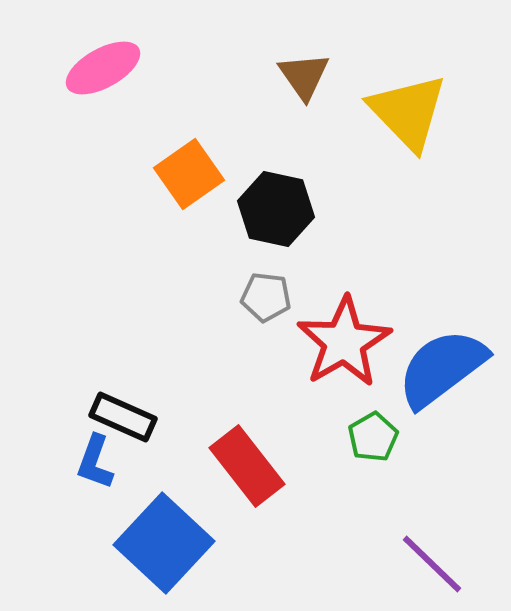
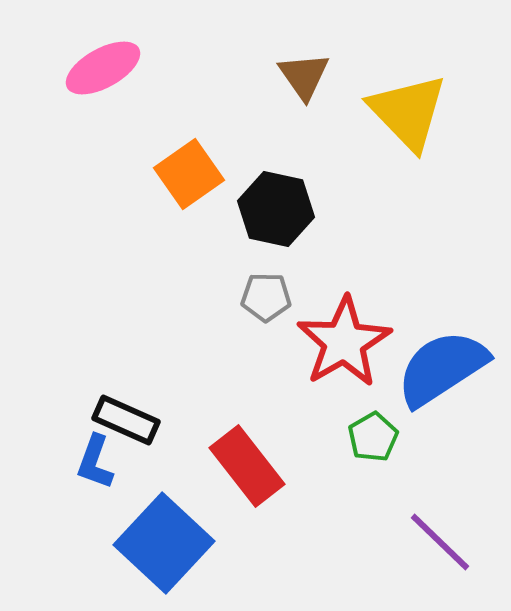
gray pentagon: rotated 6 degrees counterclockwise
blue semicircle: rotated 4 degrees clockwise
black rectangle: moved 3 px right, 3 px down
purple line: moved 8 px right, 22 px up
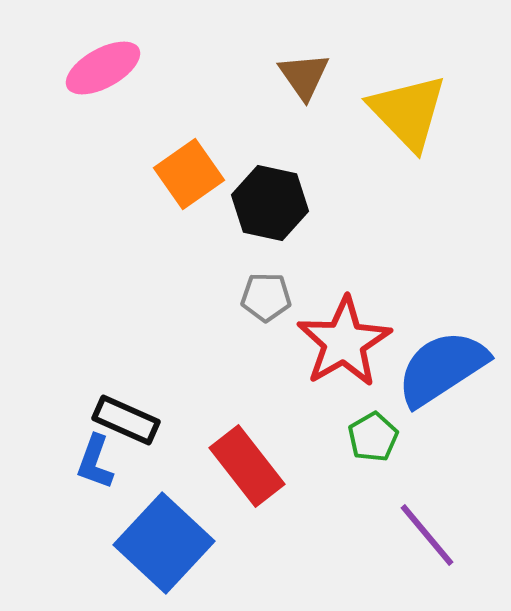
black hexagon: moved 6 px left, 6 px up
purple line: moved 13 px left, 7 px up; rotated 6 degrees clockwise
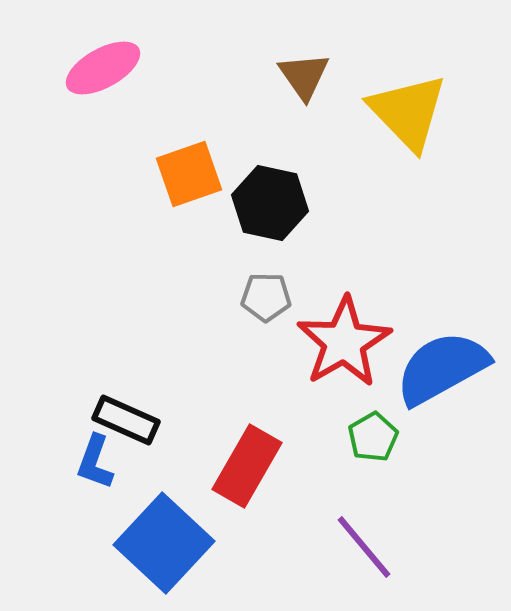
orange square: rotated 16 degrees clockwise
blue semicircle: rotated 4 degrees clockwise
red rectangle: rotated 68 degrees clockwise
purple line: moved 63 px left, 12 px down
